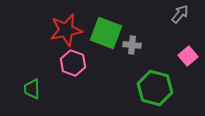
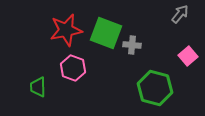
pink hexagon: moved 5 px down
green trapezoid: moved 6 px right, 2 px up
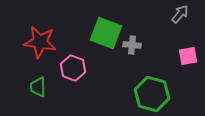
red star: moved 26 px left, 12 px down; rotated 20 degrees clockwise
pink square: rotated 30 degrees clockwise
green hexagon: moved 3 px left, 6 px down
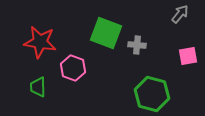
gray cross: moved 5 px right
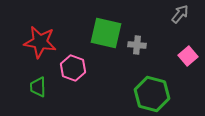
green square: rotated 8 degrees counterclockwise
pink square: rotated 30 degrees counterclockwise
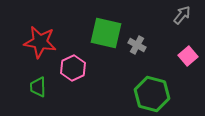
gray arrow: moved 2 px right, 1 px down
gray cross: rotated 24 degrees clockwise
pink hexagon: rotated 15 degrees clockwise
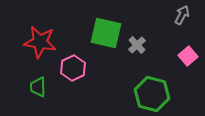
gray arrow: rotated 12 degrees counterclockwise
gray cross: rotated 18 degrees clockwise
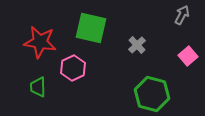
green square: moved 15 px left, 5 px up
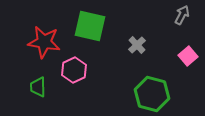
green square: moved 1 px left, 2 px up
red star: moved 4 px right
pink hexagon: moved 1 px right, 2 px down
